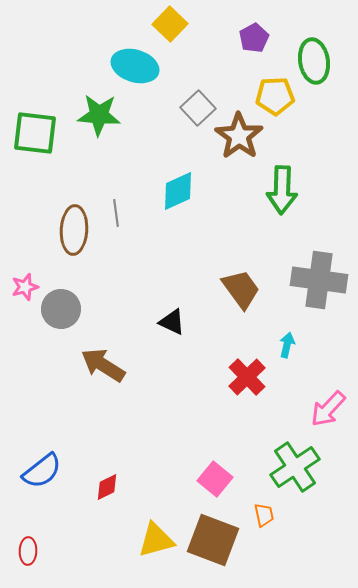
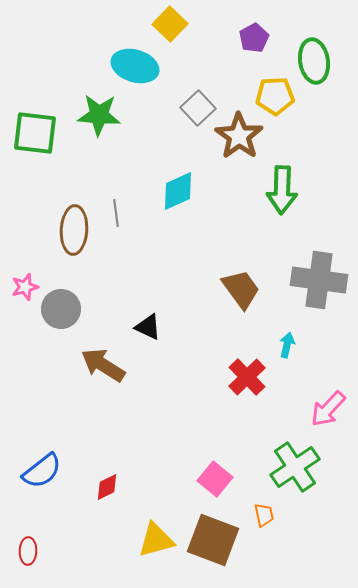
black triangle: moved 24 px left, 5 px down
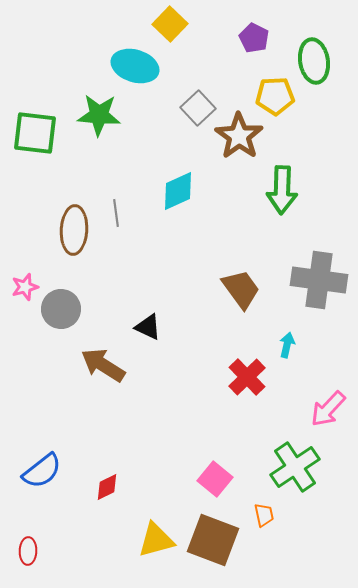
purple pentagon: rotated 16 degrees counterclockwise
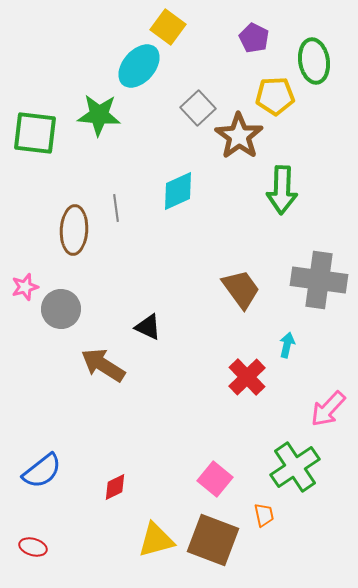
yellow square: moved 2 px left, 3 px down; rotated 8 degrees counterclockwise
cyan ellipse: moved 4 px right; rotated 66 degrees counterclockwise
gray line: moved 5 px up
red diamond: moved 8 px right
red ellipse: moved 5 px right, 4 px up; rotated 76 degrees counterclockwise
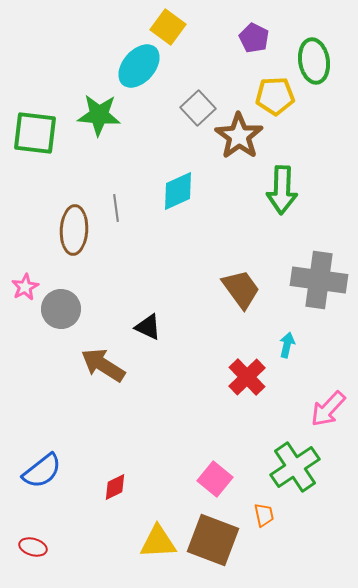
pink star: rotated 12 degrees counterclockwise
yellow triangle: moved 2 px right, 2 px down; rotated 12 degrees clockwise
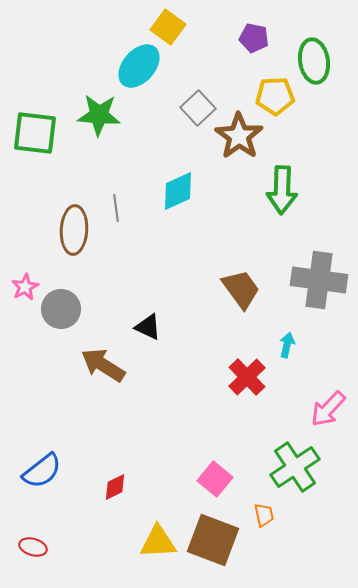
purple pentagon: rotated 16 degrees counterclockwise
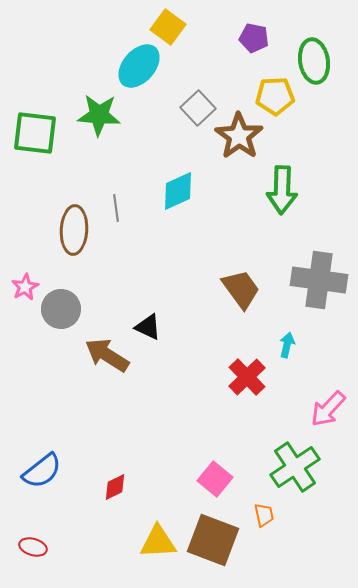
brown arrow: moved 4 px right, 10 px up
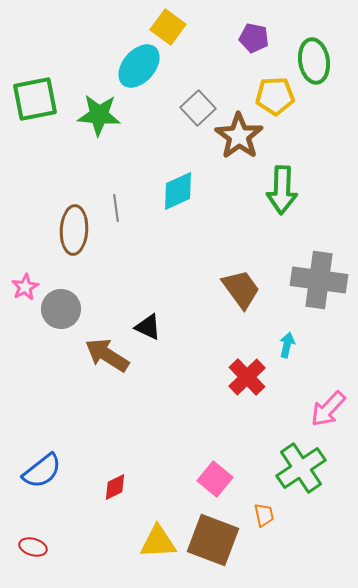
green square: moved 34 px up; rotated 18 degrees counterclockwise
green cross: moved 6 px right, 1 px down
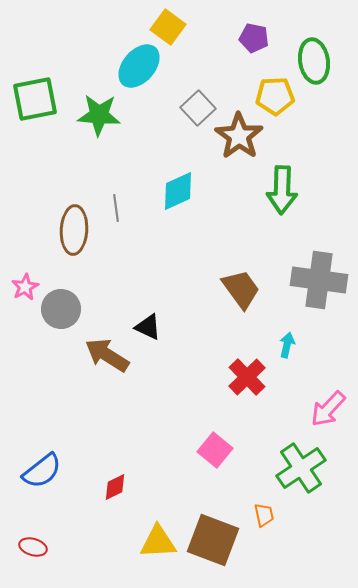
pink square: moved 29 px up
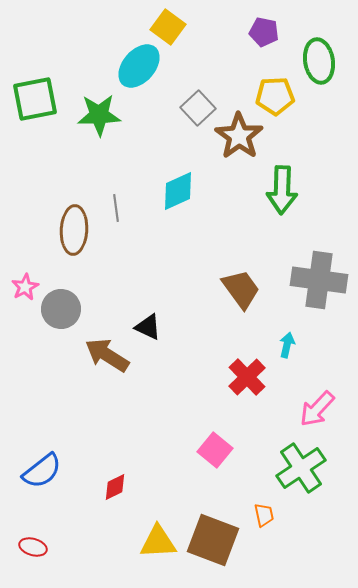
purple pentagon: moved 10 px right, 6 px up
green ellipse: moved 5 px right
green star: rotated 6 degrees counterclockwise
pink arrow: moved 11 px left
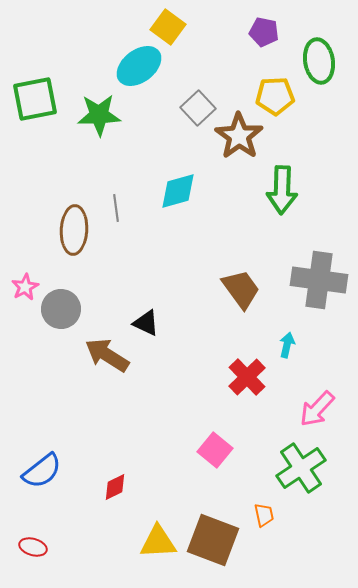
cyan ellipse: rotated 12 degrees clockwise
cyan diamond: rotated 9 degrees clockwise
black triangle: moved 2 px left, 4 px up
